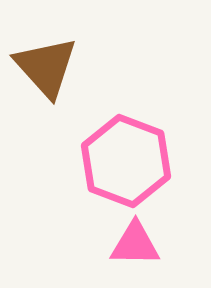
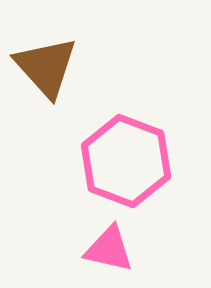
pink triangle: moved 26 px left, 5 px down; rotated 12 degrees clockwise
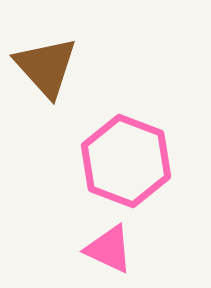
pink triangle: rotated 12 degrees clockwise
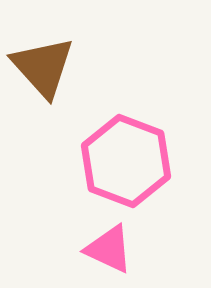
brown triangle: moved 3 px left
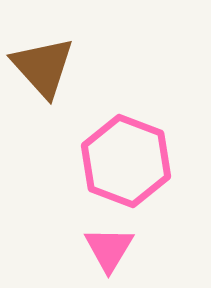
pink triangle: rotated 36 degrees clockwise
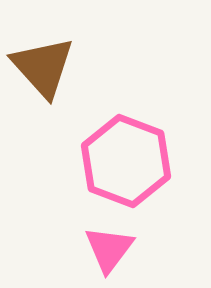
pink triangle: rotated 6 degrees clockwise
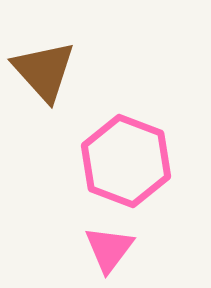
brown triangle: moved 1 px right, 4 px down
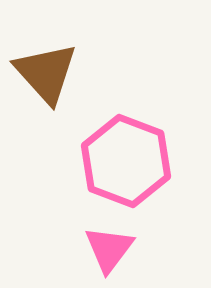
brown triangle: moved 2 px right, 2 px down
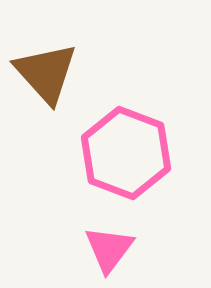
pink hexagon: moved 8 px up
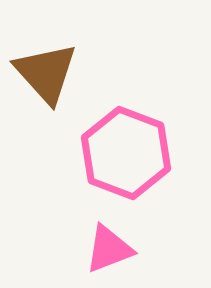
pink triangle: rotated 32 degrees clockwise
